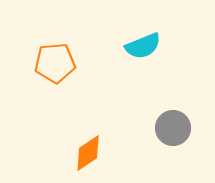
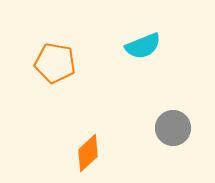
orange pentagon: rotated 15 degrees clockwise
orange diamond: rotated 9 degrees counterclockwise
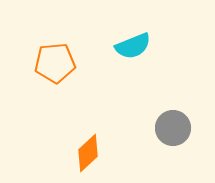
cyan semicircle: moved 10 px left
orange pentagon: rotated 15 degrees counterclockwise
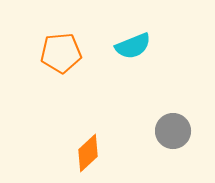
orange pentagon: moved 6 px right, 10 px up
gray circle: moved 3 px down
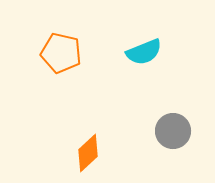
cyan semicircle: moved 11 px right, 6 px down
orange pentagon: rotated 18 degrees clockwise
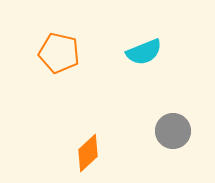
orange pentagon: moved 2 px left
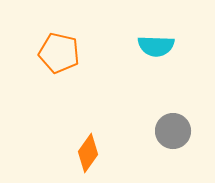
cyan semicircle: moved 12 px right, 6 px up; rotated 24 degrees clockwise
orange diamond: rotated 12 degrees counterclockwise
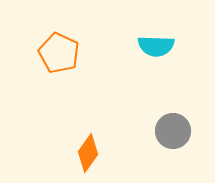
orange pentagon: rotated 12 degrees clockwise
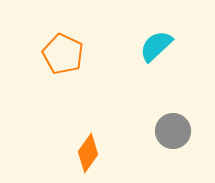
cyan semicircle: rotated 135 degrees clockwise
orange pentagon: moved 4 px right, 1 px down
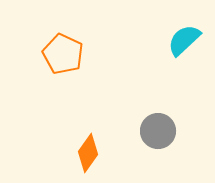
cyan semicircle: moved 28 px right, 6 px up
gray circle: moved 15 px left
